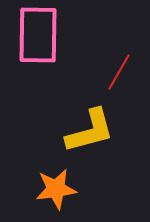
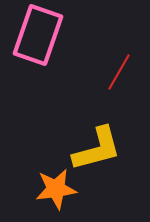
pink rectangle: rotated 18 degrees clockwise
yellow L-shape: moved 7 px right, 18 px down
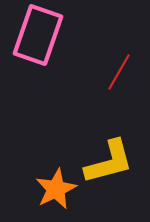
yellow L-shape: moved 12 px right, 13 px down
orange star: rotated 18 degrees counterclockwise
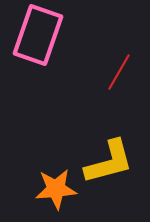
orange star: rotated 21 degrees clockwise
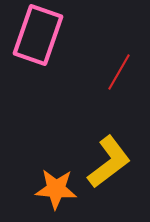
yellow L-shape: rotated 22 degrees counterclockwise
orange star: rotated 9 degrees clockwise
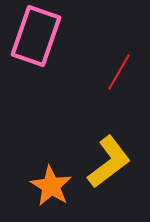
pink rectangle: moved 2 px left, 1 px down
orange star: moved 5 px left, 3 px up; rotated 27 degrees clockwise
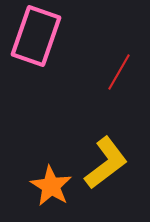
yellow L-shape: moved 3 px left, 1 px down
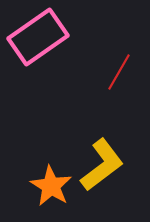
pink rectangle: moved 2 px right, 1 px down; rotated 36 degrees clockwise
yellow L-shape: moved 4 px left, 2 px down
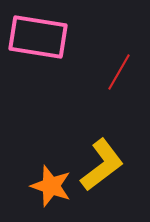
pink rectangle: rotated 44 degrees clockwise
orange star: rotated 12 degrees counterclockwise
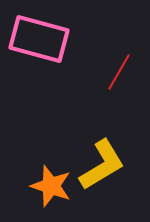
pink rectangle: moved 1 px right, 2 px down; rotated 6 degrees clockwise
yellow L-shape: rotated 6 degrees clockwise
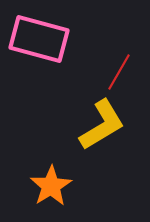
yellow L-shape: moved 40 px up
orange star: rotated 21 degrees clockwise
